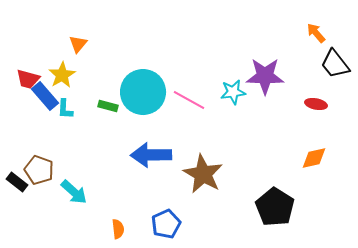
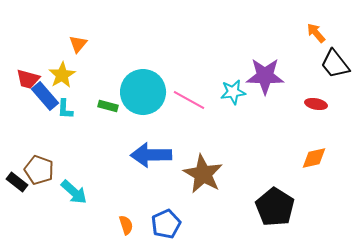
orange semicircle: moved 8 px right, 4 px up; rotated 12 degrees counterclockwise
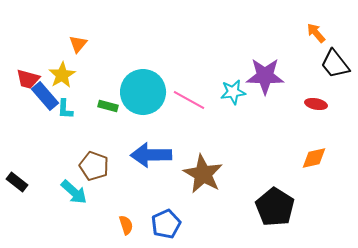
brown pentagon: moved 55 px right, 4 px up
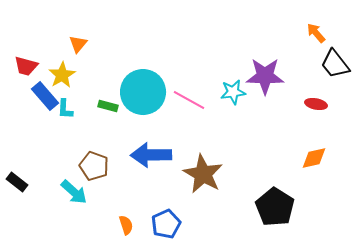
red trapezoid: moved 2 px left, 13 px up
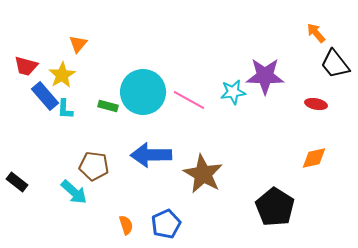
brown pentagon: rotated 12 degrees counterclockwise
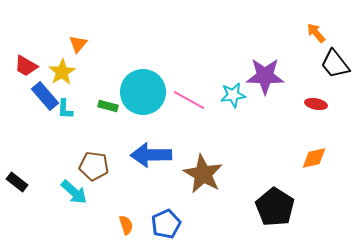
red trapezoid: rotated 15 degrees clockwise
yellow star: moved 3 px up
cyan star: moved 3 px down
